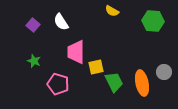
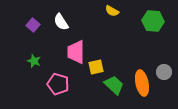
green trapezoid: moved 3 px down; rotated 20 degrees counterclockwise
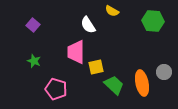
white semicircle: moved 27 px right, 3 px down
pink pentagon: moved 2 px left, 5 px down
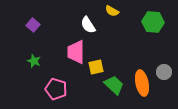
green hexagon: moved 1 px down
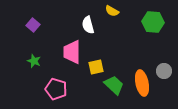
white semicircle: rotated 18 degrees clockwise
pink trapezoid: moved 4 px left
gray circle: moved 1 px up
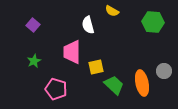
green star: rotated 24 degrees clockwise
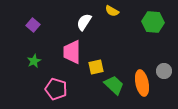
white semicircle: moved 4 px left, 3 px up; rotated 48 degrees clockwise
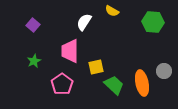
pink trapezoid: moved 2 px left, 1 px up
pink pentagon: moved 6 px right, 5 px up; rotated 20 degrees clockwise
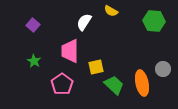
yellow semicircle: moved 1 px left
green hexagon: moved 1 px right, 1 px up
green star: rotated 16 degrees counterclockwise
gray circle: moved 1 px left, 2 px up
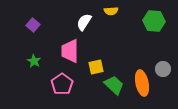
yellow semicircle: rotated 32 degrees counterclockwise
